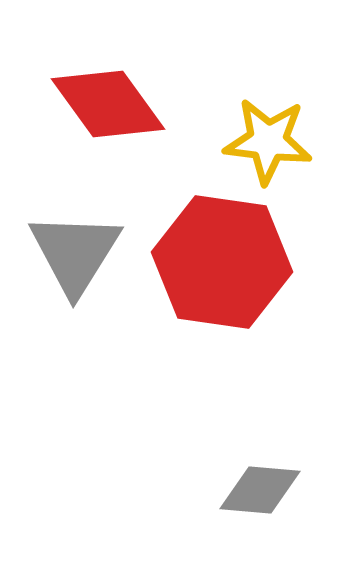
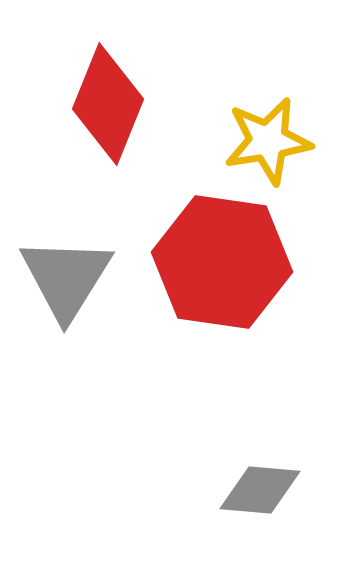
red diamond: rotated 58 degrees clockwise
yellow star: rotated 16 degrees counterclockwise
gray triangle: moved 9 px left, 25 px down
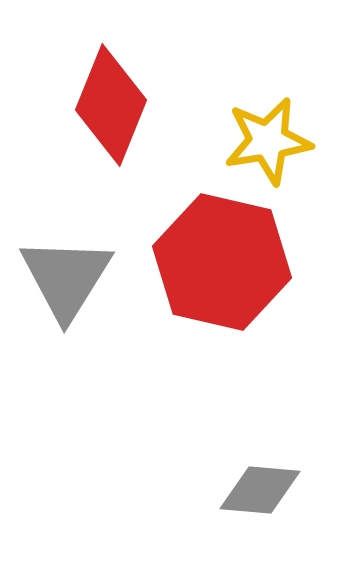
red diamond: moved 3 px right, 1 px down
red hexagon: rotated 5 degrees clockwise
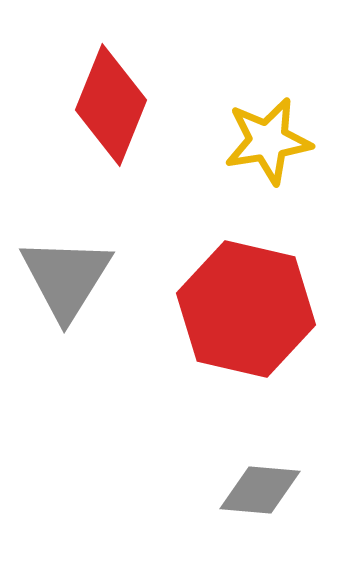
red hexagon: moved 24 px right, 47 px down
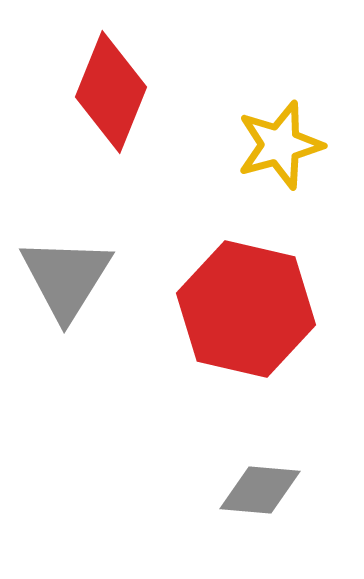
red diamond: moved 13 px up
yellow star: moved 12 px right, 4 px down; rotated 6 degrees counterclockwise
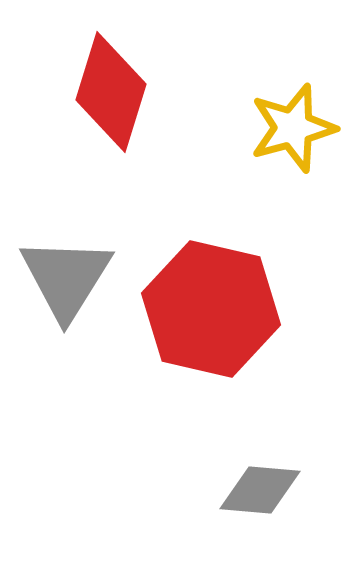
red diamond: rotated 5 degrees counterclockwise
yellow star: moved 13 px right, 17 px up
red hexagon: moved 35 px left
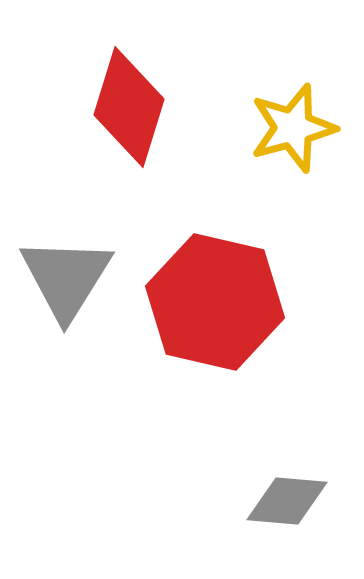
red diamond: moved 18 px right, 15 px down
red hexagon: moved 4 px right, 7 px up
gray diamond: moved 27 px right, 11 px down
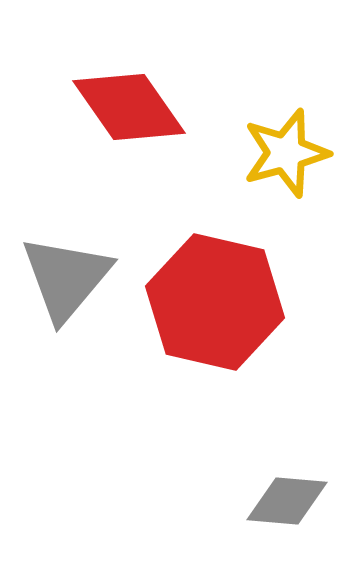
red diamond: rotated 52 degrees counterclockwise
yellow star: moved 7 px left, 25 px down
gray triangle: rotated 8 degrees clockwise
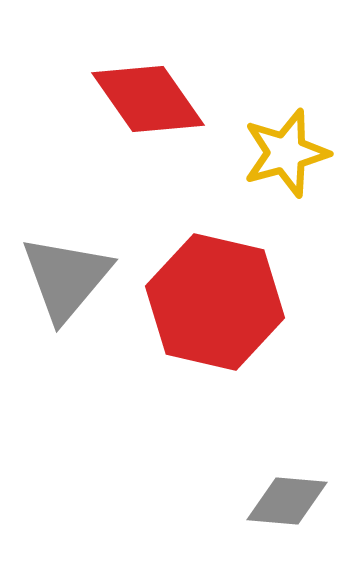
red diamond: moved 19 px right, 8 px up
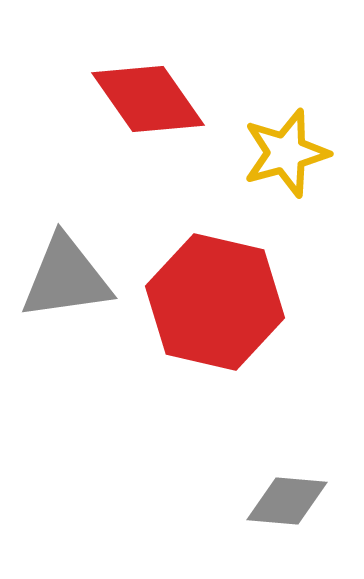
gray triangle: rotated 42 degrees clockwise
